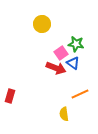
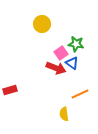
blue triangle: moved 1 px left
red rectangle: moved 6 px up; rotated 56 degrees clockwise
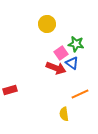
yellow circle: moved 5 px right
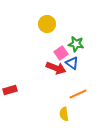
orange line: moved 2 px left
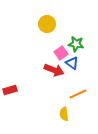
red arrow: moved 2 px left, 2 px down
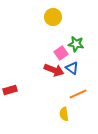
yellow circle: moved 6 px right, 7 px up
blue triangle: moved 5 px down
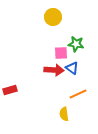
pink square: rotated 32 degrees clockwise
red arrow: rotated 18 degrees counterclockwise
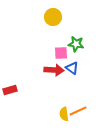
orange line: moved 17 px down
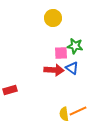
yellow circle: moved 1 px down
green star: moved 1 px left, 2 px down
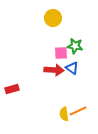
red rectangle: moved 2 px right, 1 px up
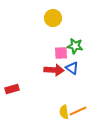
yellow semicircle: moved 2 px up
